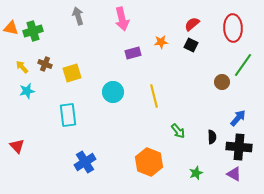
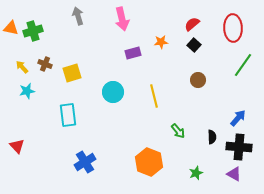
black square: moved 3 px right; rotated 16 degrees clockwise
brown circle: moved 24 px left, 2 px up
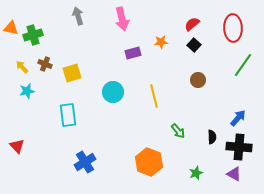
green cross: moved 4 px down
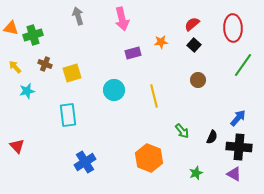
yellow arrow: moved 7 px left
cyan circle: moved 1 px right, 2 px up
green arrow: moved 4 px right
black semicircle: rotated 24 degrees clockwise
orange hexagon: moved 4 px up
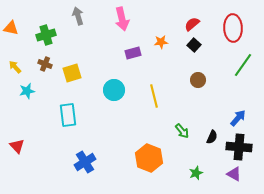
green cross: moved 13 px right
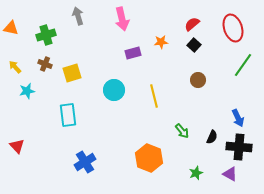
red ellipse: rotated 16 degrees counterclockwise
blue arrow: rotated 114 degrees clockwise
purple triangle: moved 4 px left
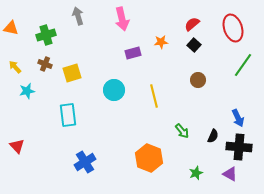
black semicircle: moved 1 px right, 1 px up
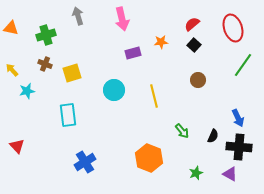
yellow arrow: moved 3 px left, 3 px down
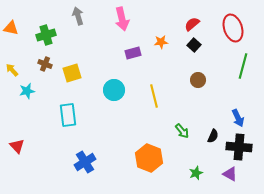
green line: moved 1 px down; rotated 20 degrees counterclockwise
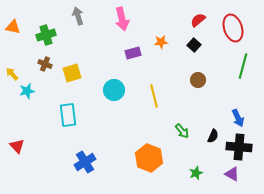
red semicircle: moved 6 px right, 4 px up
orange triangle: moved 2 px right, 1 px up
yellow arrow: moved 4 px down
purple triangle: moved 2 px right
